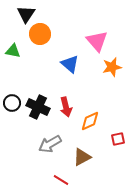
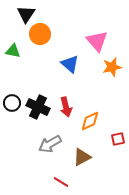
red line: moved 2 px down
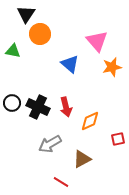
brown triangle: moved 2 px down
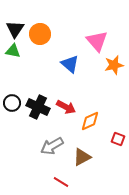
black triangle: moved 11 px left, 15 px down
orange star: moved 2 px right, 2 px up
red arrow: rotated 48 degrees counterclockwise
red square: rotated 32 degrees clockwise
gray arrow: moved 2 px right, 2 px down
brown triangle: moved 2 px up
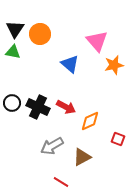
green triangle: moved 1 px down
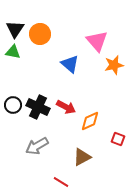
black circle: moved 1 px right, 2 px down
gray arrow: moved 15 px left
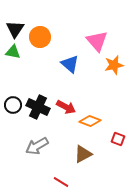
orange circle: moved 3 px down
orange diamond: rotated 45 degrees clockwise
brown triangle: moved 1 px right, 3 px up
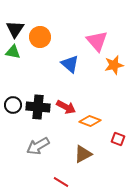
black cross: rotated 20 degrees counterclockwise
gray arrow: moved 1 px right
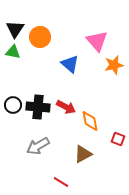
orange diamond: rotated 60 degrees clockwise
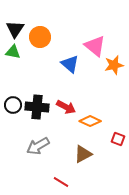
pink triangle: moved 2 px left, 5 px down; rotated 10 degrees counterclockwise
black cross: moved 1 px left
orange diamond: rotated 55 degrees counterclockwise
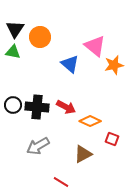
red square: moved 6 px left
